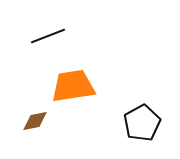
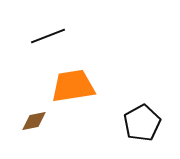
brown diamond: moved 1 px left
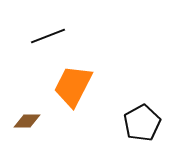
orange trapezoid: rotated 54 degrees counterclockwise
brown diamond: moved 7 px left; rotated 12 degrees clockwise
